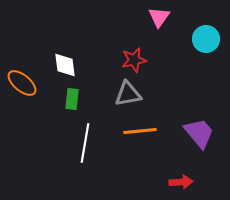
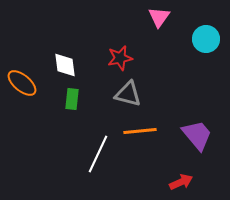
red star: moved 14 px left, 2 px up
gray triangle: rotated 24 degrees clockwise
purple trapezoid: moved 2 px left, 2 px down
white line: moved 13 px right, 11 px down; rotated 15 degrees clockwise
red arrow: rotated 20 degrees counterclockwise
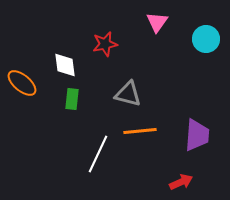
pink triangle: moved 2 px left, 5 px down
red star: moved 15 px left, 14 px up
purple trapezoid: rotated 44 degrees clockwise
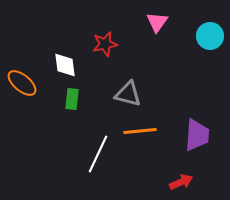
cyan circle: moved 4 px right, 3 px up
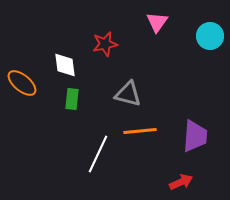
purple trapezoid: moved 2 px left, 1 px down
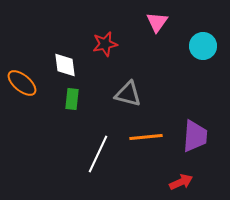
cyan circle: moved 7 px left, 10 px down
orange line: moved 6 px right, 6 px down
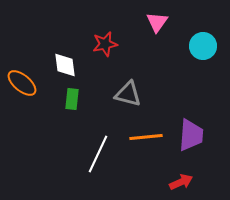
purple trapezoid: moved 4 px left, 1 px up
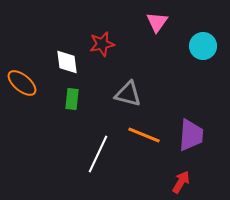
red star: moved 3 px left
white diamond: moved 2 px right, 3 px up
orange line: moved 2 px left, 2 px up; rotated 28 degrees clockwise
red arrow: rotated 35 degrees counterclockwise
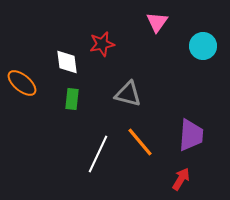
orange line: moved 4 px left, 7 px down; rotated 28 degrees clockwise
red arrow: moved 3 px up
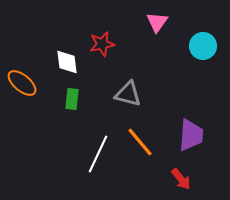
red arrow: rotated 110 degrees clockwise
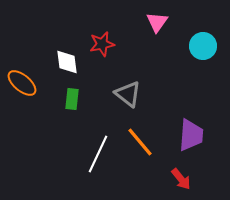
gray triangle: rotated 24 degrees clockwise
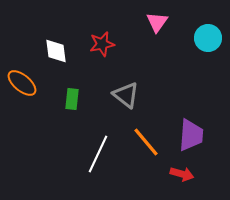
cyan circle: moved 5 px right, 8 px up
white diamond: moved 11 px left, 11 px up
gray triangle: moved 2 px left, 1 px down
orange line: moved 6 px right
red arrow: moved 1 px right, 5 px up; rotated 35 degrees counterclockwise
